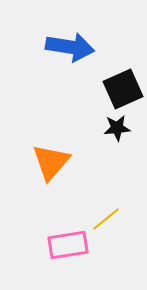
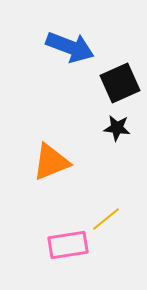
blue arrow: rotated 12 degrees clockwise
black square: moved 3 px left, 6 px up
black star: rotated 12 degrees clockwise
orange triangle: rotated 27 degrees clockwise
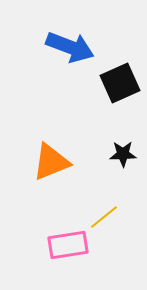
black star: moved 6 px right, 26 px down; rotated 8 degrees counterclockwise
yellow line: moved 2 px left, 2 px up
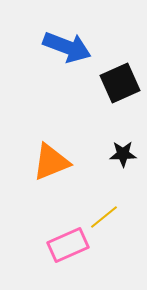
blue arrow: moved 3 px left
pink rectangle: rotated 15 degrees counterclockwise
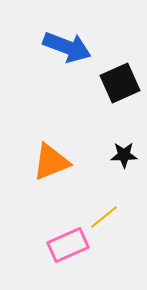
black star: moved 1 px right, 1 px down
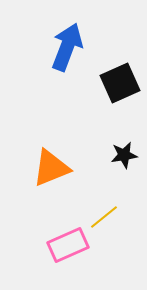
blue arrow: rotated 90 degrees counterclockwise
black star: rotated 8 degrees counterclockwise
orange triangle: moved 6 px down
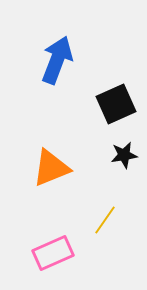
blue arrow: moved 10 px left, 13 px down
black square: moved 4 px left, 21 px down
yellow line: moved 1 px right, 3 px down; rotated 16 degrees counterclockwise
pink rectangle: moved 15 px left, 8 px down
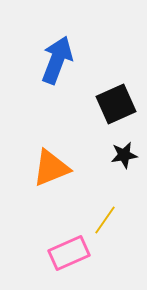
pink rectangle: moved 16 px right
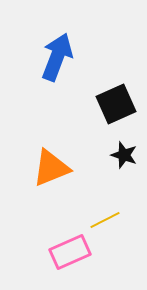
blue arrow: moved 3 px up
black star: rotated 28 degrees clockwise
yellow line: rotated 28 degrees clockwise
pink rectangle: moved 1 px right, 1 px up
